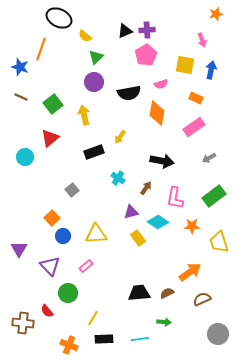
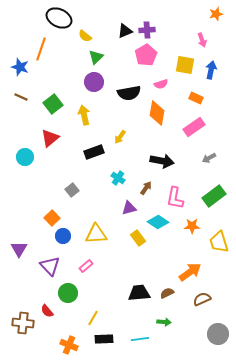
purple triangle at (131, 212): moved 2 px left, 4 px up
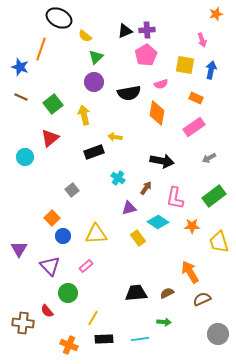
yellow arrow at (120, 137): moved 5 px left; rotated 64 degrees clockwise
orange arrow at (190, 272): rotated 85 degrees counterclockwise
black trapezoid at (139, 293): moved 3 px left
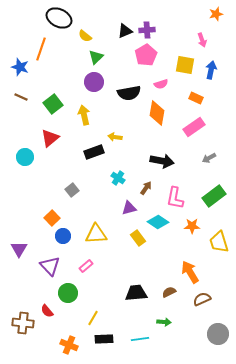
brown semicircle at (167, 293): moved 2 px right, 1 px up
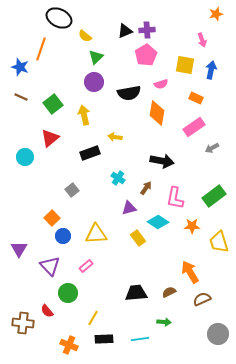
black rectangle at (94, 152): moved 4 px left, 1 px down
gray arrow at (209, 158): moved 3 px right, 10 px up
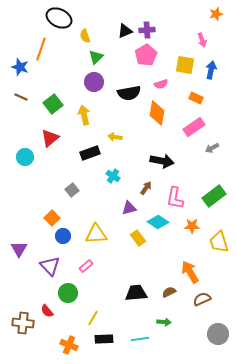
yellow semicircle at (85, 36): rotated 32 degrees clockwise
cyan cross at (118, 178): moved 5 px left, 2 px up
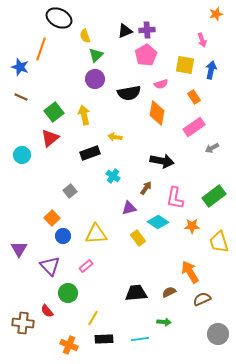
green triangle at (96, 57): moved 2 px up
purple circle at (94, 82): moved 1 px right, 3 px up
orange rectangle at (196, 98): moved 2 px left, 1 px up; rotated 32 degrees clockwise
green square at (53, 104): moved 1 px right, 8 px down
cyan circle at (25, 157): moved 3 px left, 2 px up
gray square at (72, 190): moved 2 px left, 1 px down
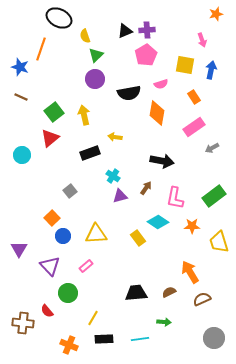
purple triangle at (129, 208): moved 9 px left, 12 px up
gray circle at (218, 334): moved 4 px left, 4 px down
